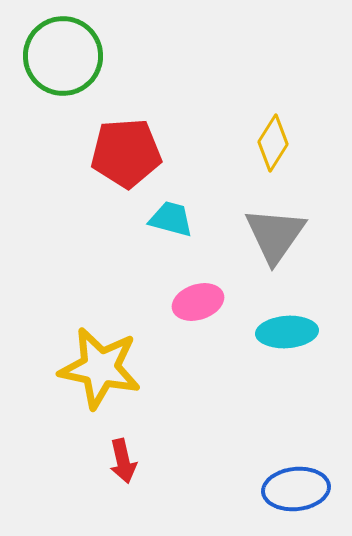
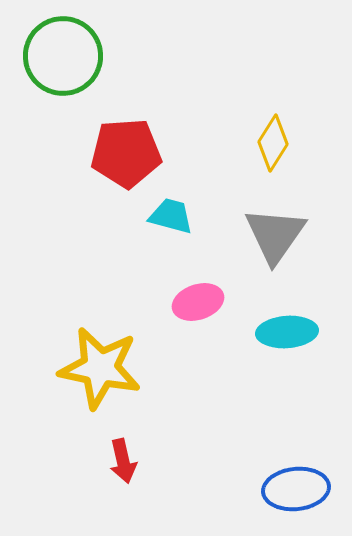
cyan trapezoid: moved 3 px up
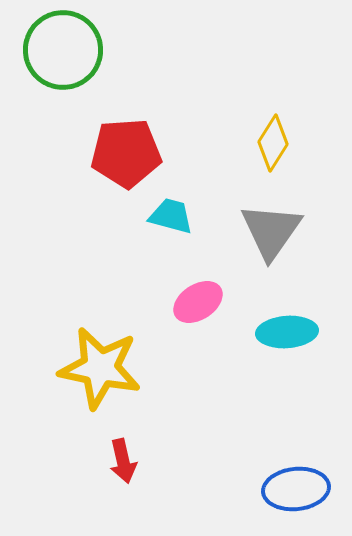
green circle: moved 6 px up
gray triangle: moved 4 px left, 4 px up
pink ellipse: rotated 15 degrees counterclockwise
